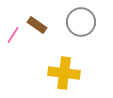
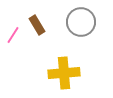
brown rectangle: rotated 24 degrees clockwise
yellow cross: rotated 12 degrees counterclockwise
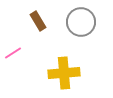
brown rectangle: moved 1 px right, 4 px up
pink line: moved 18 px down; rotated 24 degrees clockwise
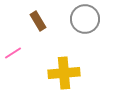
gray circle: moved 4 px right, 3 px up
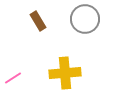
pink line: moved 25 px down
yellow cross: moved 1 px right
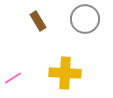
yellow cross: rotated 8 degrees clockwise
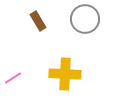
yellow cross: moved 1 px down
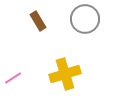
yellow cross: rotated 20 degrees counterclockwise
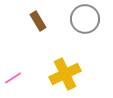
yellow cross: rotated 8 degrees counterclockwise
